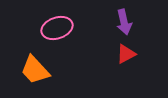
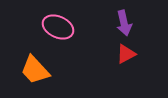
purple arrow: moved 1 px down
pink ellipse: moved 1 px right, 1 px up; rotated 44 degrees clockwise
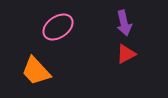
pink ellipse: rotated 60 degrees counterclockwise
orange trapezoid: moved 1 px right, 1 px down
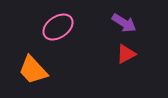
purple arrow: rotated 45 degrees counterclockwise
orange trapezoid: moved 3 px left, 1 px up
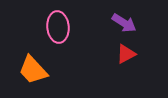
pink ellipse: rotated 60 degrees counterclockwise
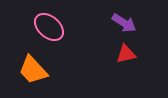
pink ellipse: moved 9 px left; rotated 44 degrees counterclockwise
red triangle: rotated 15 degrees clockwise
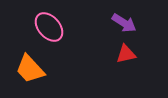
pink ellipse: rotated 8 degrees clockwise
orange trapezoid: moved 3 px left, 1 px up
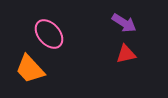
pink ellipse: moved 7 px down
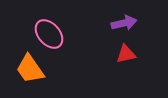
purple arrow: rotated 45 degrees counterclockwise
orange trapezoid: rotated 8 degrees clockwise
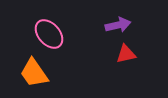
purple arrow: moved 6 px left, 2 px down
orange trapezoid: moved 4 px right, 4 px down
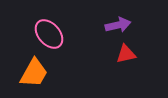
orange trapezoid: rotated 116 degrees counterclockwise
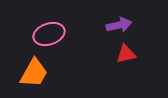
purple arrow: moved 1 px right
pink ellipse: rotated 68 degrees counterclockwise
